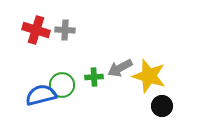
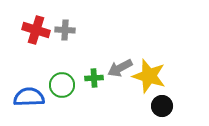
green cross: moved 1 px down
blue semicircle: moved 12 px left, 2 px down; rotated 12 degrees clockwise
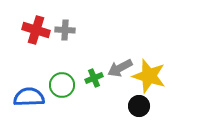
green cross: rotated 18 degrees counterclockwise
black circle: moved 23 px left
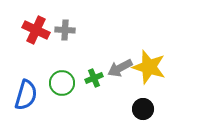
red cross: rotated 8 degrees clockwise
yellow star: moved 9 px up
green circle: moved 2 px up
blue semicircle: moved 3 px left, 2 px up; rotated 108 degrees clockwise
black circle: moved 4 px right, 3 px down
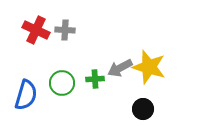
green cross: moved 1 px right, 1 px down; rotated 18 degrees clockwise
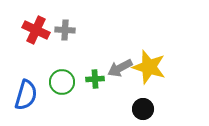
green circle: moved 1 px up
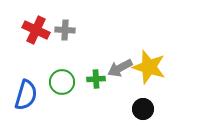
green cross: moved 1 px right
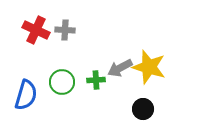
green cross: moved 1 px down
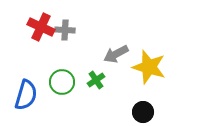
red cross: moved 5 px right, 3 px up
gray arrow: moved 4 px left, 14 px up
green cross: rotated 30 degrees counterclockwise
black circle: moved 3 px down
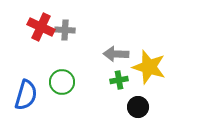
gray arrow: rotated 30 degrees clockwise
green cross: moved 23 px right; rotated 24 degrees clockwise
black circle: moved 5 px left, 5 px up
